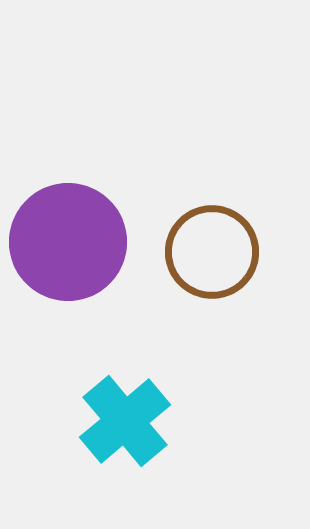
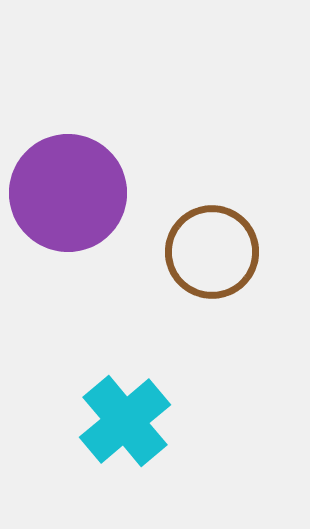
purple circle: moved 49 px up
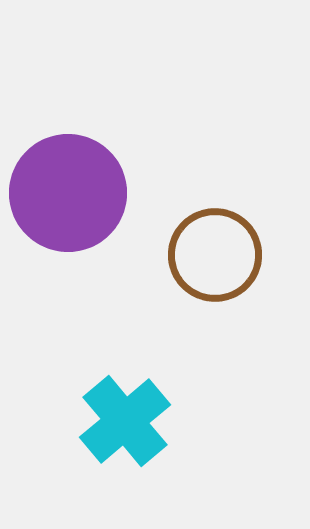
brown circle: moved 3 px right, 3 px down
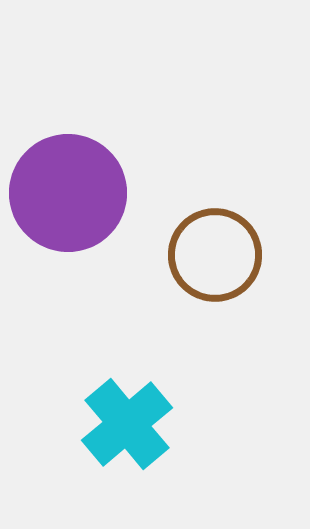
cyan cross: moved 2 px right, 3 px down
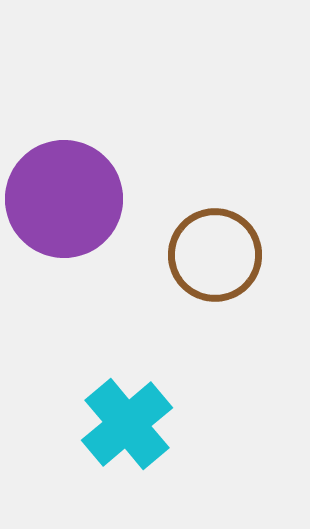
purple circle: moved 4 px left, 6 px down
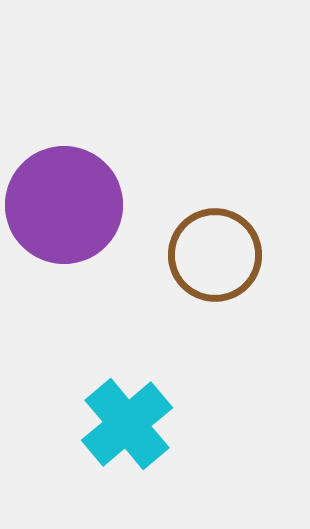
purple circle: moved 6 px down
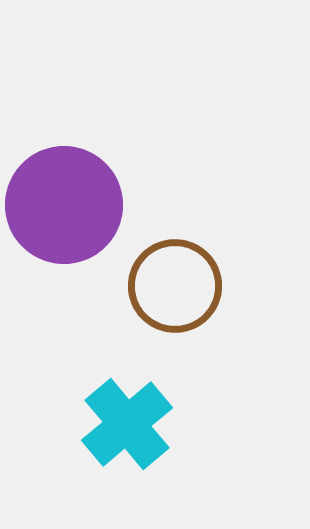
brown circle: moved 40 px left, 31 px down
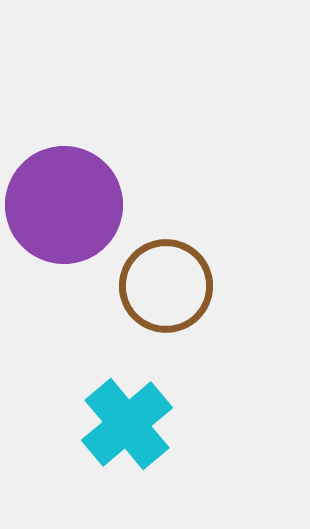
brown circle: moved 9 px left
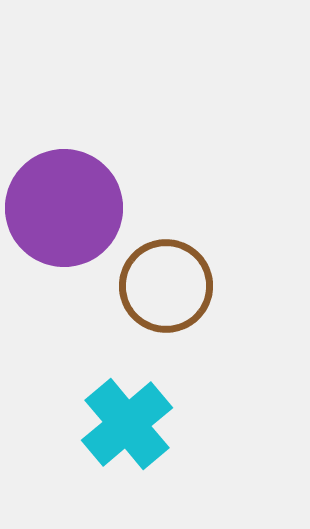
purple circle: moved 3 px down
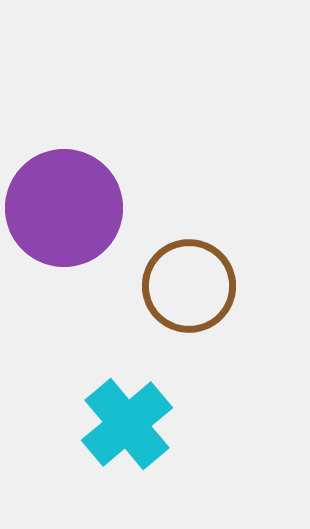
brown circle: moved 23 px right
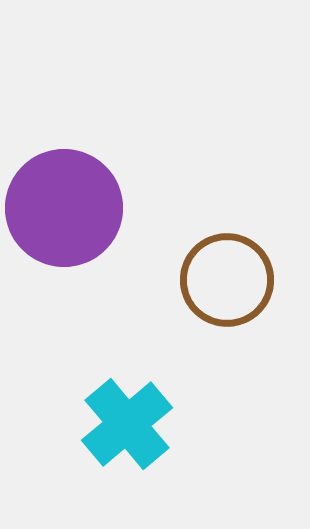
brown circle: moved 38 px right, 6 px up
